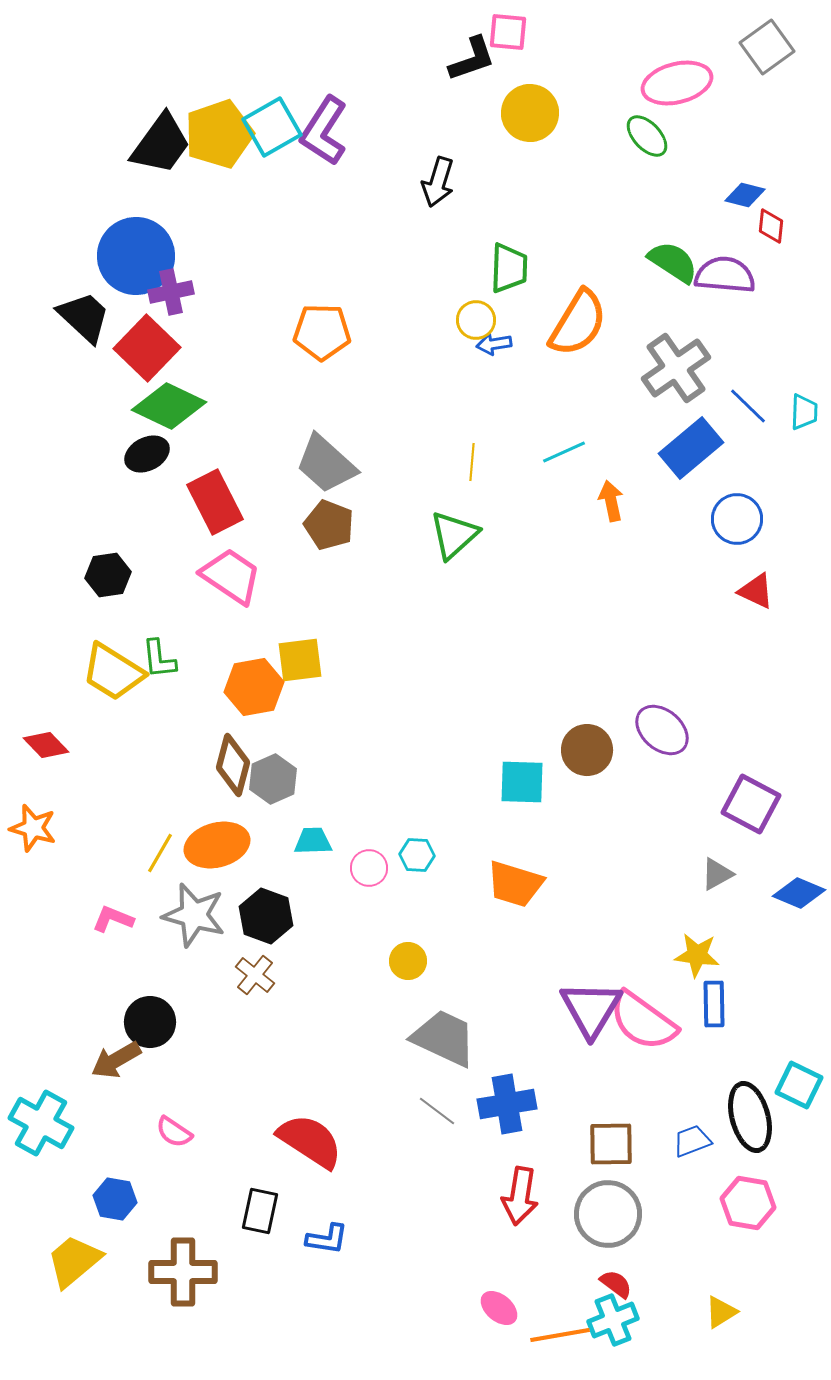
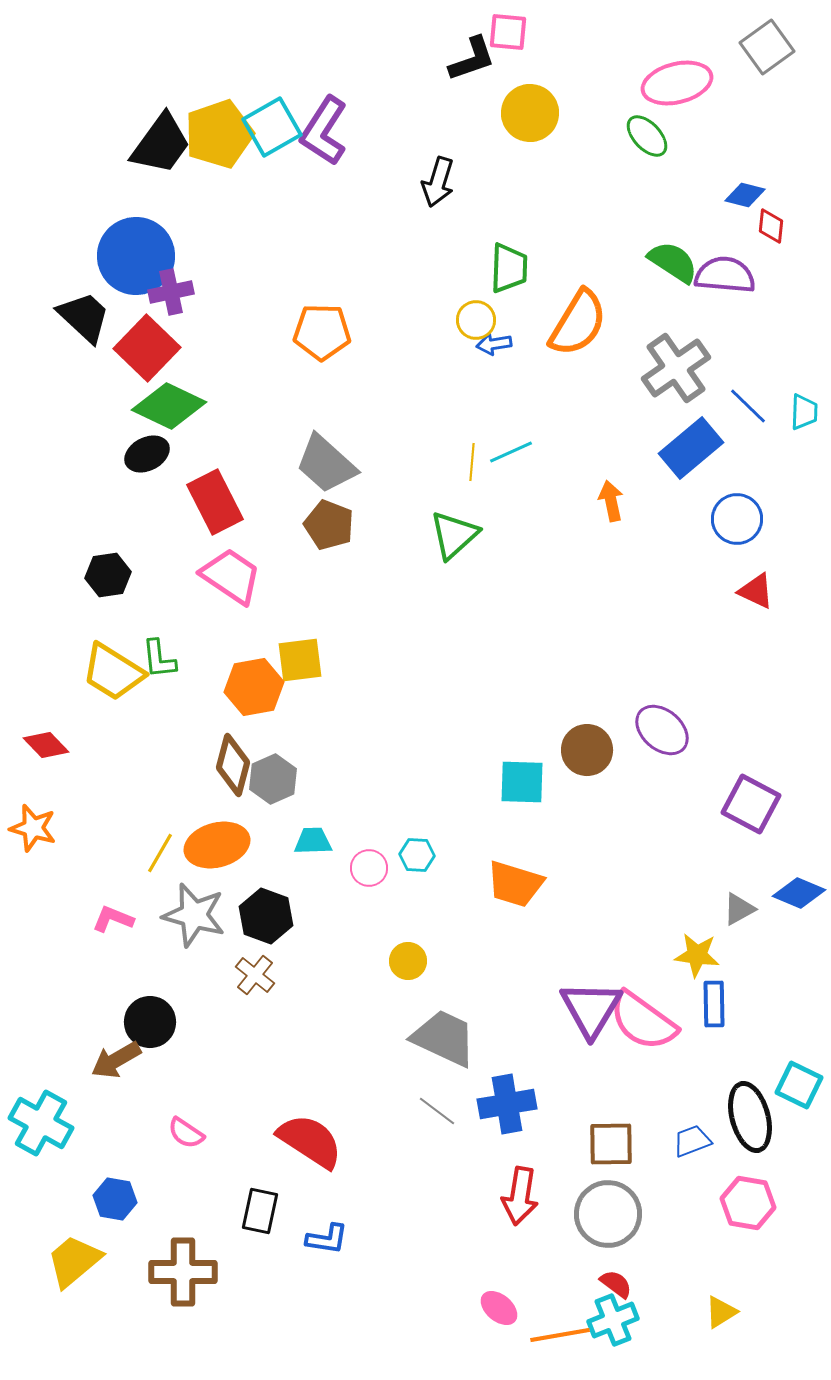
cyan line at (564, 452): moved 53 px left
gray triangle at (717, 874): moved 22 px right, 35 px down
pink semicircle at (174, 1132): moved 12 px right, 1 px down
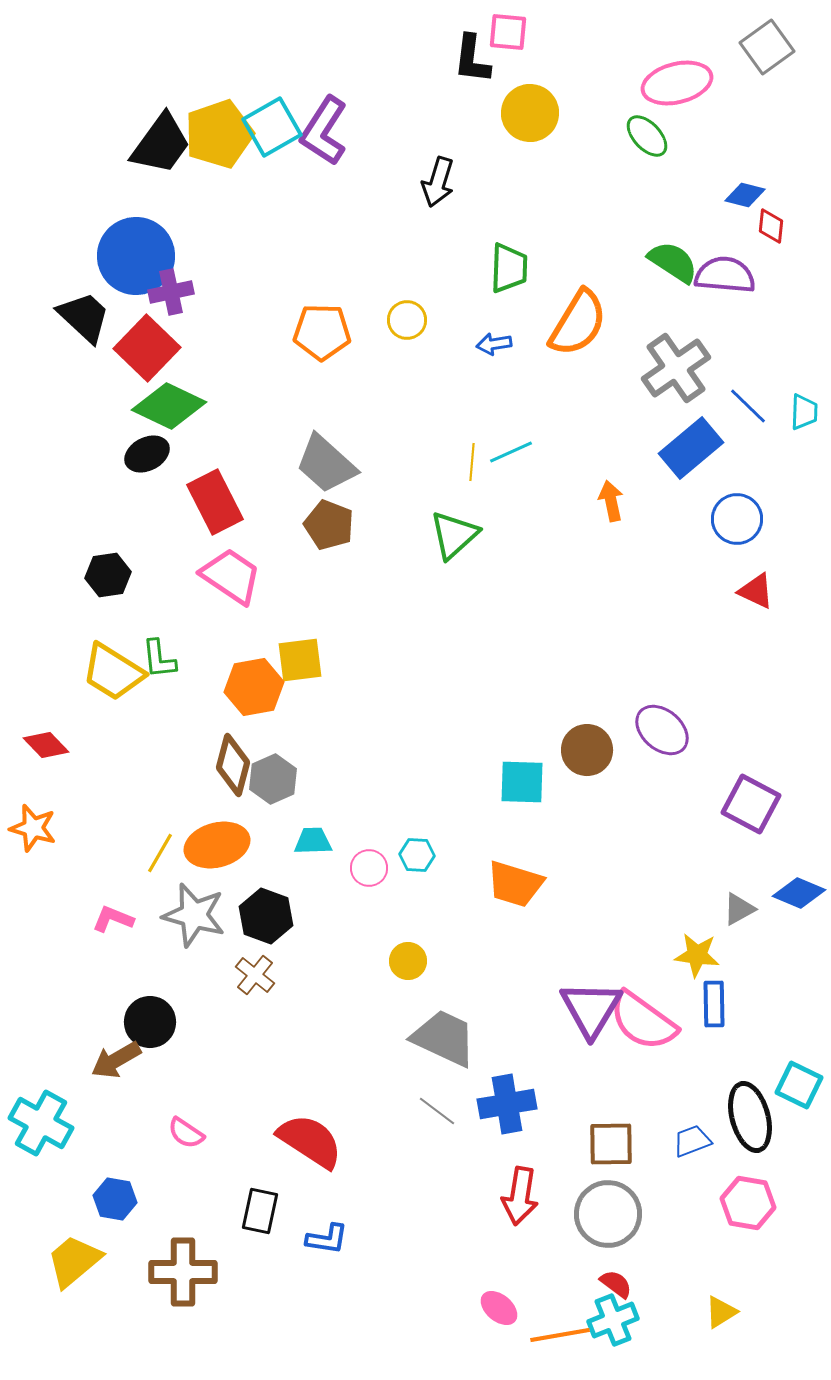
black L-shape at (472, 59): rotated 116 degrees clockwise
yellow circle at (476, 320): moved 69 px left
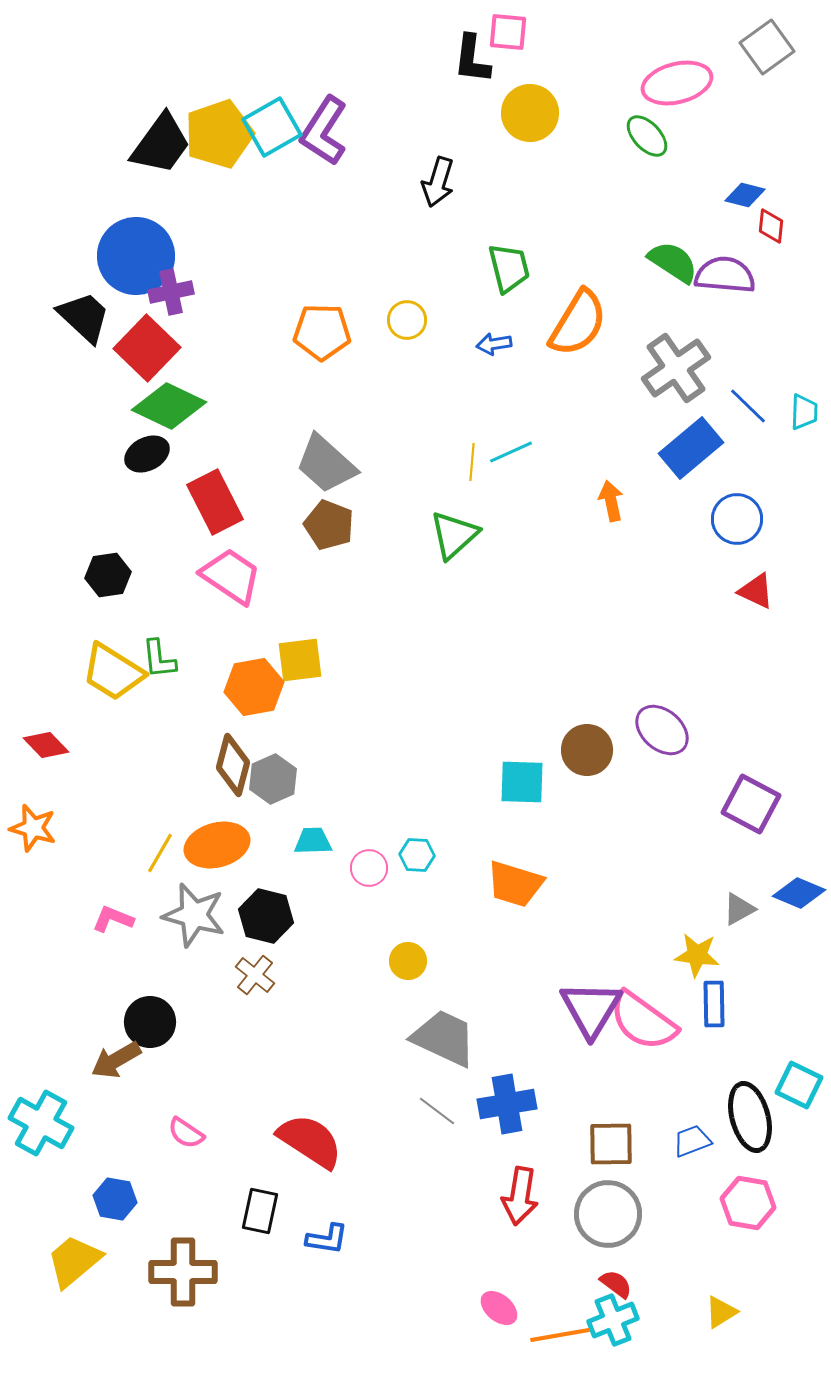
green trapezoid at (509, 268): rotated 16 degrees counterclockwise
black hexagon at (266, 916): rotated 6 degrees counterclockwise
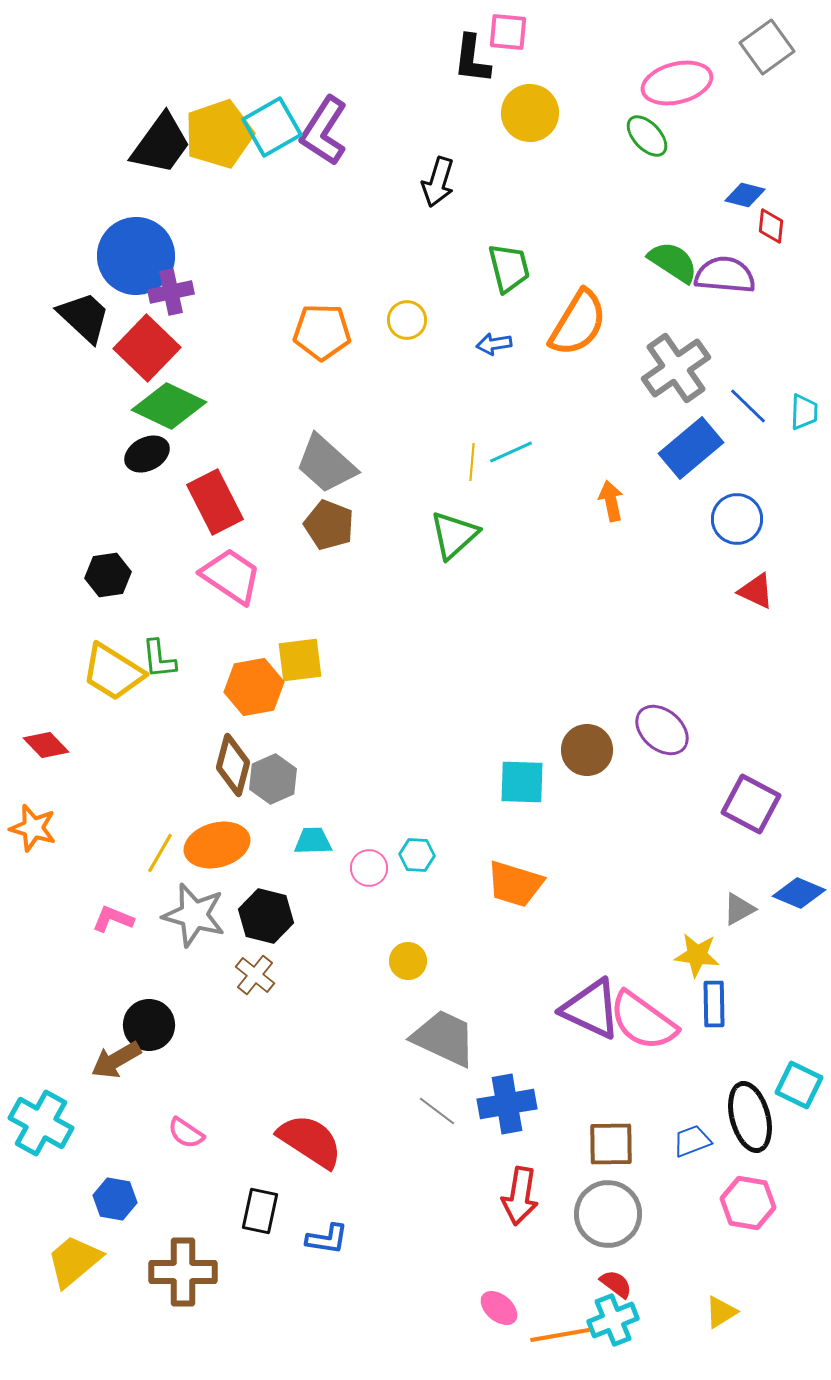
purple triangle at (591, 1009): rotated 36 degrees counterclockwise
black circle at (150, 1022): moved 1 px left, 3 px down
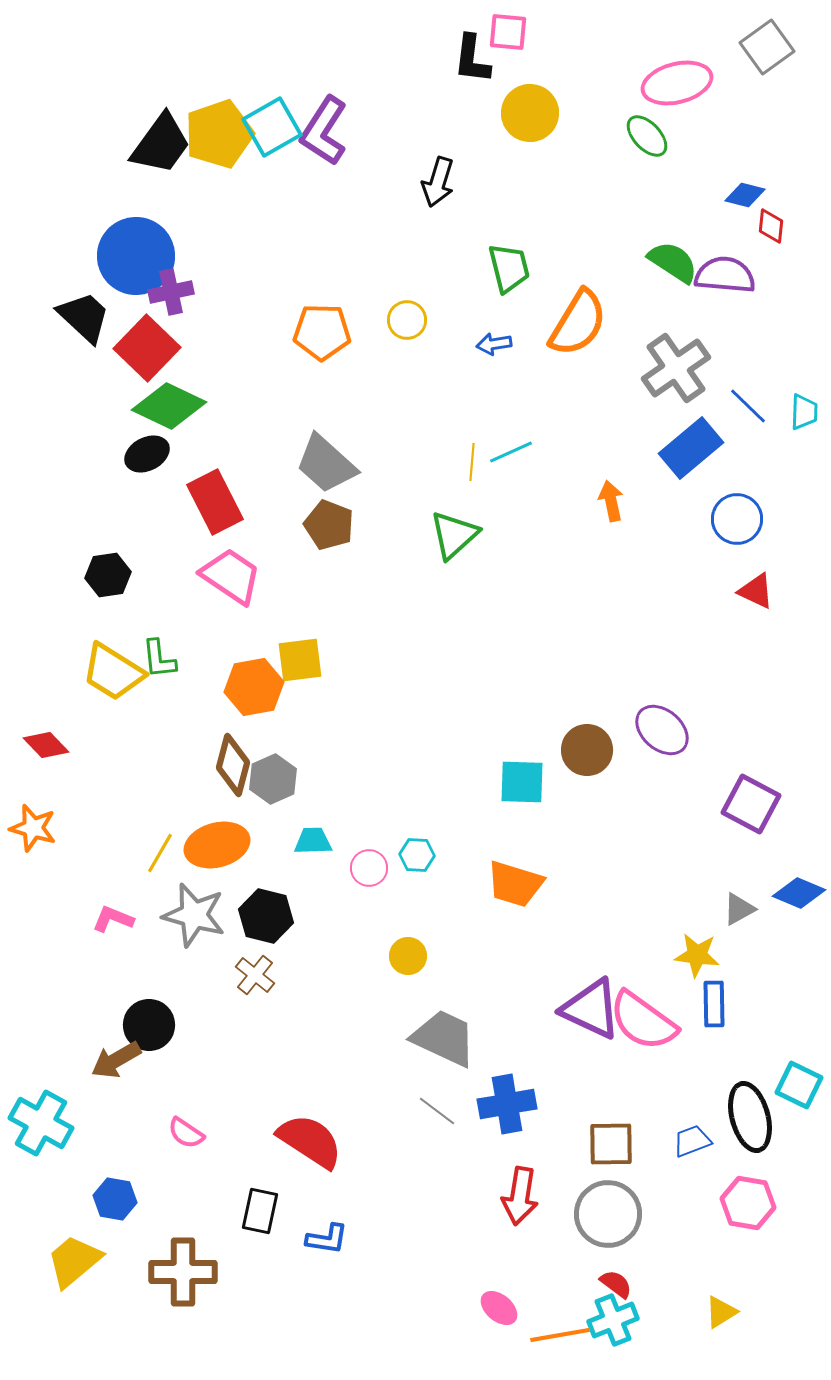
yellow circle at (408, 961): moved 5 px up
